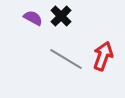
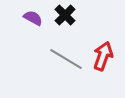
black cross: moved 4 px right, 1 px up
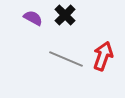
gray line: rotated 8 degrees counterclockwise
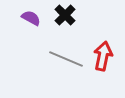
purple semicircle: moved 2 px left
red arrow: rotated 8 degrees counterclockwise
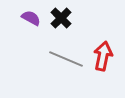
black cross: moved 4 px left, 3 px down
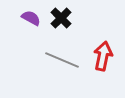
gray line: moved 4 px left, 1 px down
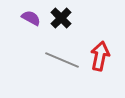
red arrow: moved 3 px left
